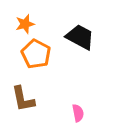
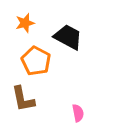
orange star: moved 1 px up
black trapezoid: moved 12 px left
orange pentagon: moved 7 px down
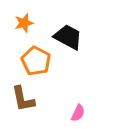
orange star: moved 1 px left
pink semicircle: rotated 36 degrees clockwise
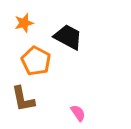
pink semicircle: rotated 60 degrees counterclockwise
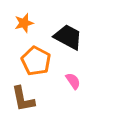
pink semicircle: moved 5 px left, 32 px up
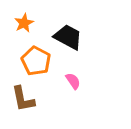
orange star: rotated 12 degrees counterclockwise
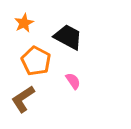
brown L-shape: rotated 68 degrees clockwise
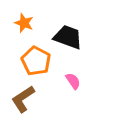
orange star: rotated 24 degrees counterclockwise
black trapezoid: rotated 8 degrees counterclockwise
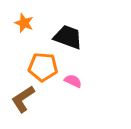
orange pentagon: moved 7 px right, 6 px down; rotated 24 degrees counterclockwise
pink semicircle: rotated 30 degrees counterclockwise
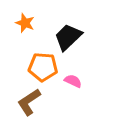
orange star: moved 1 px right
black trapezoid: rotated 64 degrees counterclockwise
brown L-shape: moved 6 px right, 3 px down
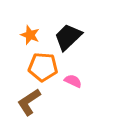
orange star: moved 5 px right, 12 px down
